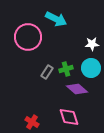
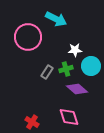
white star: moved 17 px left, 6 px down
cyan circle: moved 2 px up
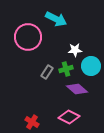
pink diamond: rotated 45 degrees counterclockwise
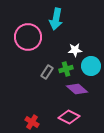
cyan arrow: rotated 75 degrees clockwise
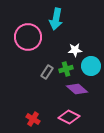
red cross: moved 1 px right, 3 px up
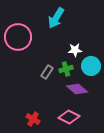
cyan arrow: moved 1 px up; rotated 20 degrees clockwise
pink circle: moved 10 px left
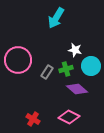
pink circle: moved 23 px down
white star: rotated 16 degrees clockwise
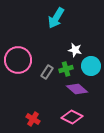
pink diamond: moved 3 px right
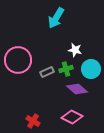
cyan circle: moved 3 px down
gray rectangle: rotated 32 degrees clockwise
red cross: moved 2 px down
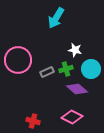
red cross: rotated 16 degrees counterclockwise
